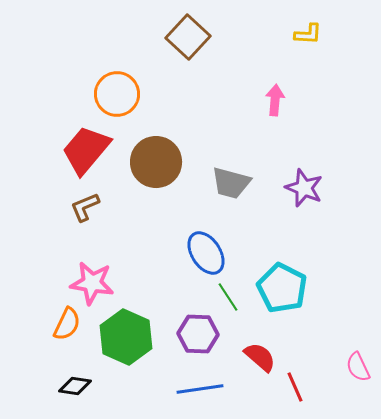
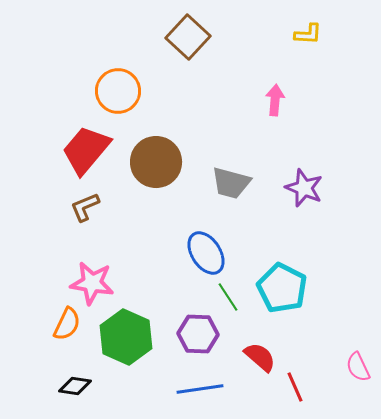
orange circle: moved 1 px right, 3 px up
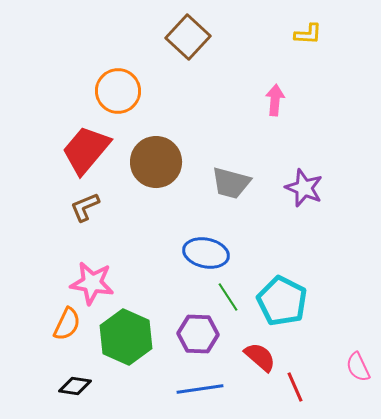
blue ellipse: rotated 45 degrees counterclockwise
cyan pentagon: moved 13 px down
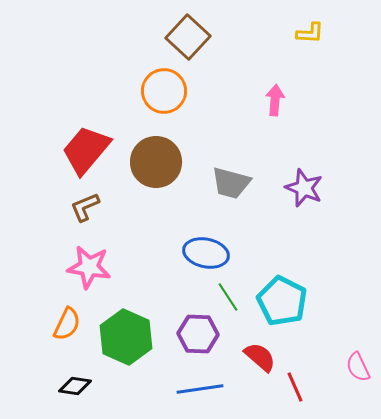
yellow L-shape: moved 2 px right, 1 px up
orange circle: moved 46 px right
pink star: moved 3 px left, 16 px up
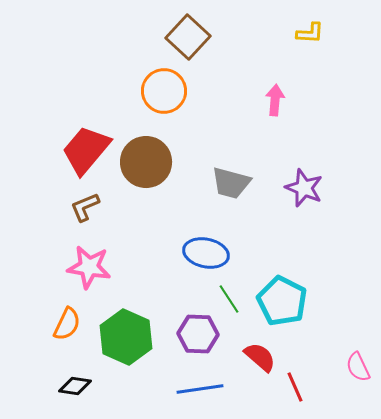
brown circle: moved 10 px left
green line: moved 1 px right, 2 px down
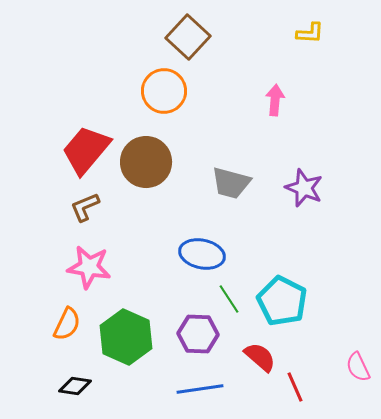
blue ellipse: moved 4 px left, 1 px down
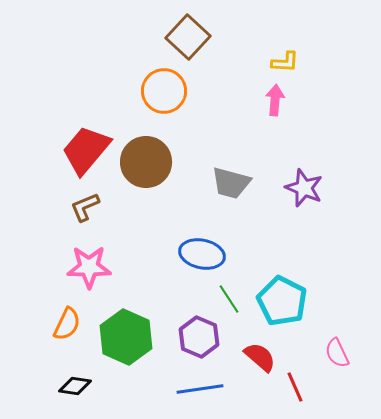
yellow L-shape: moved 25 px left, 29 px down
pink star: rotated 9 degrees counterclockwise
purple hexagon: moved 1 px right, 3 px down; rotated 21 degrees clockwise
pink semicircle: moved 21 px left, 14 px up
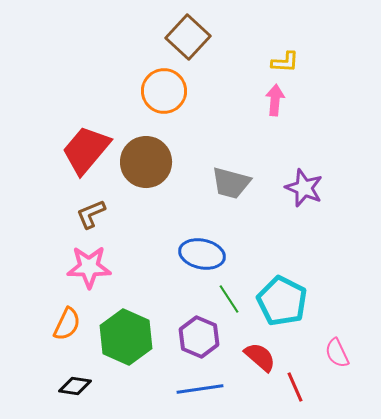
brown L-shape: moved 6 px right, 7 px down
